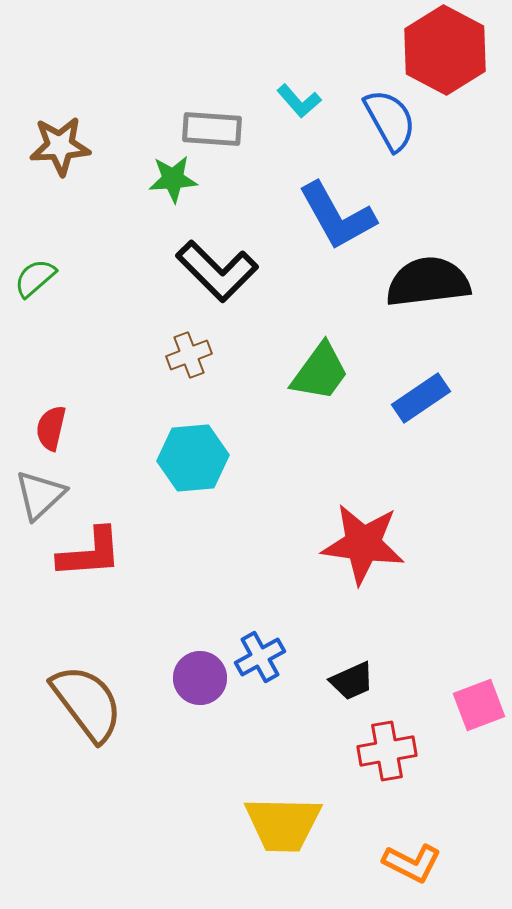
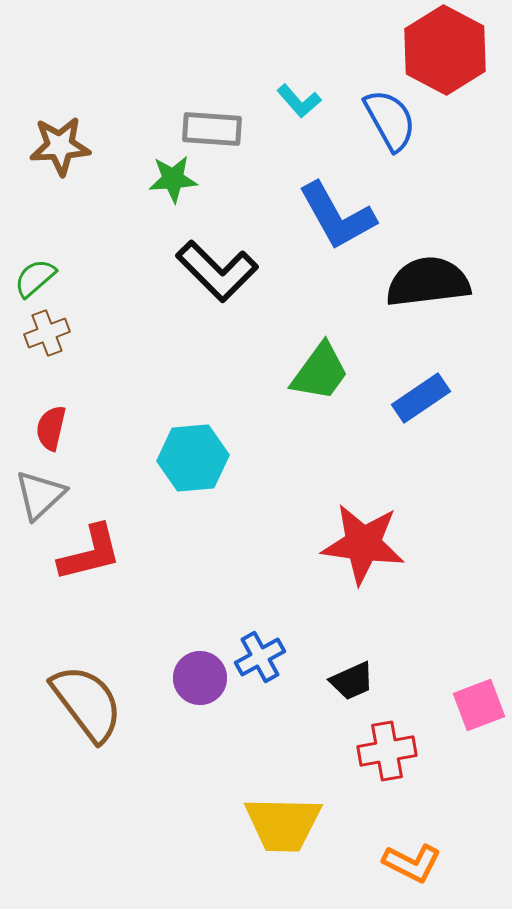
brown cross: moved 142 px left, 22 px up
red L-shape: rotated 10 degrees counterclockwise
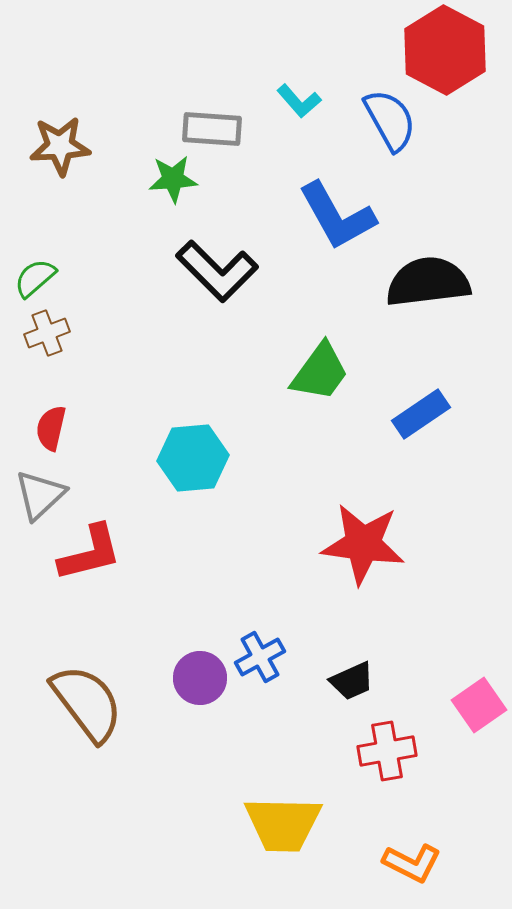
blue rectangle: moved 16 px down
pink square: rotated 14 degrees counterclockwise
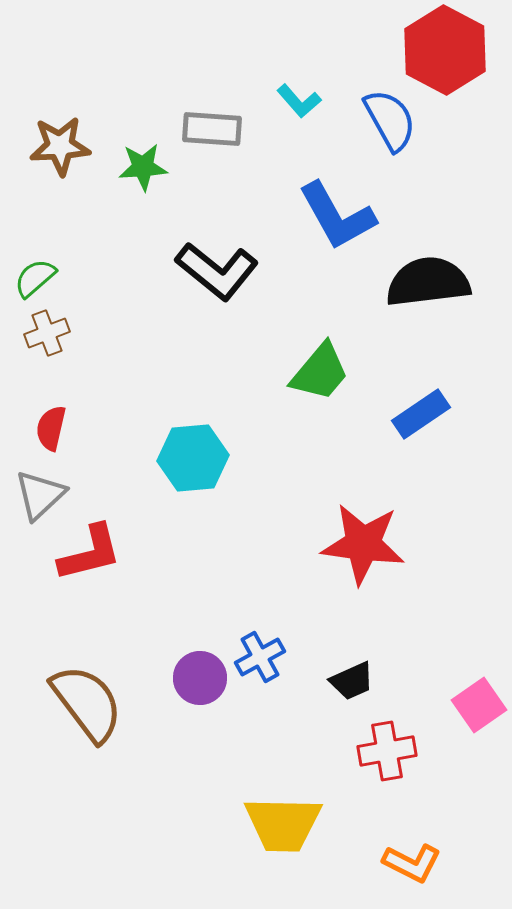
green star: moved 30 px left, 12 px up
black L-shape: rotated 6 degrees counterclockwise
green trapezoid: rotated 4 degrees clockwise
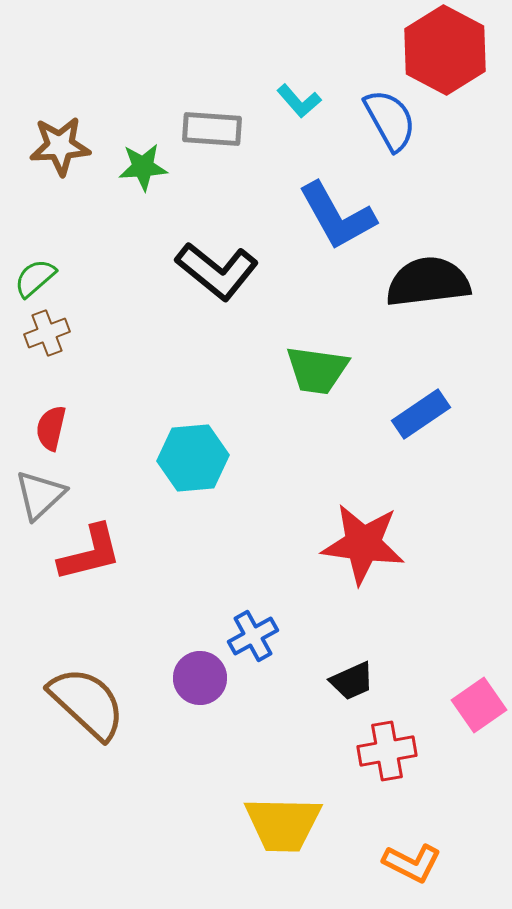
green trapezoid: moved 3 px left, 2 px up; rotated 58 degrees clockwise
blue cross: moved 7 px left, 21 px up
brown semicircle: rotated 10 degrees counterclockwise
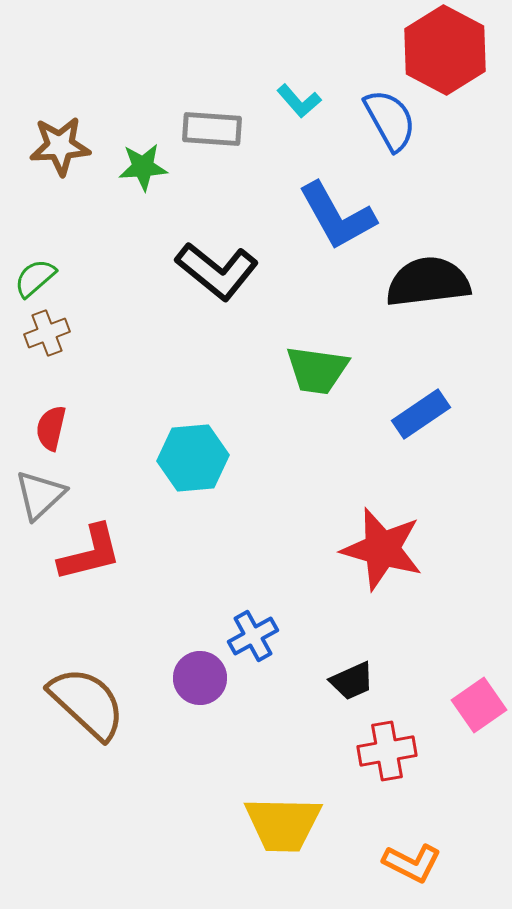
red star: moved 19 px right, 5 px down; rotated 8 degrees clockwise
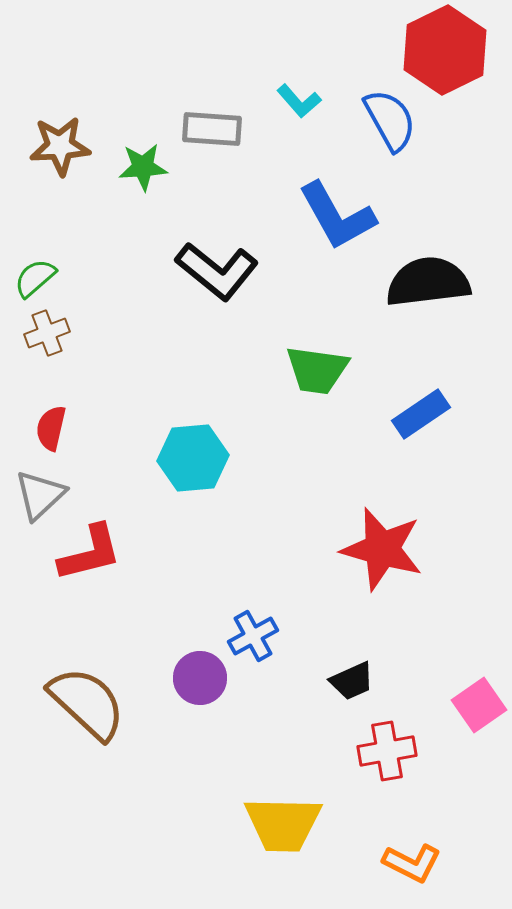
red hexagon: rotated 6 degrees clockwise
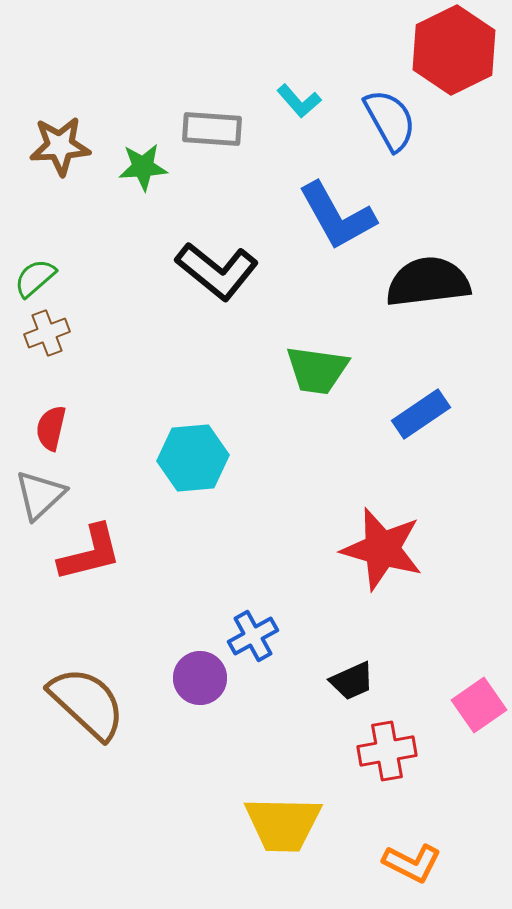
red hexagon: moved 9 px right
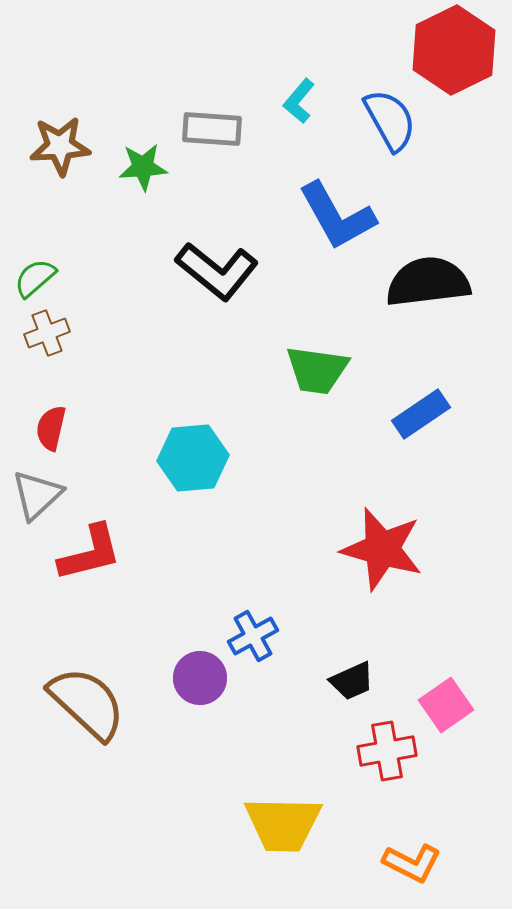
cyan L-shape: rotated 81 degrees clockwise
gray triangle: moved 3 px left
pink square: moved 33 px left
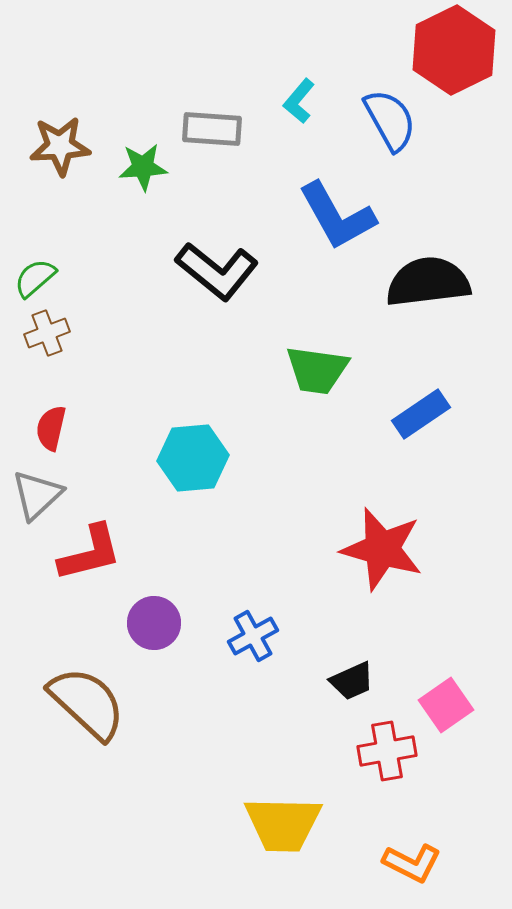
purple circle: moved 46 px left, 55 px up
